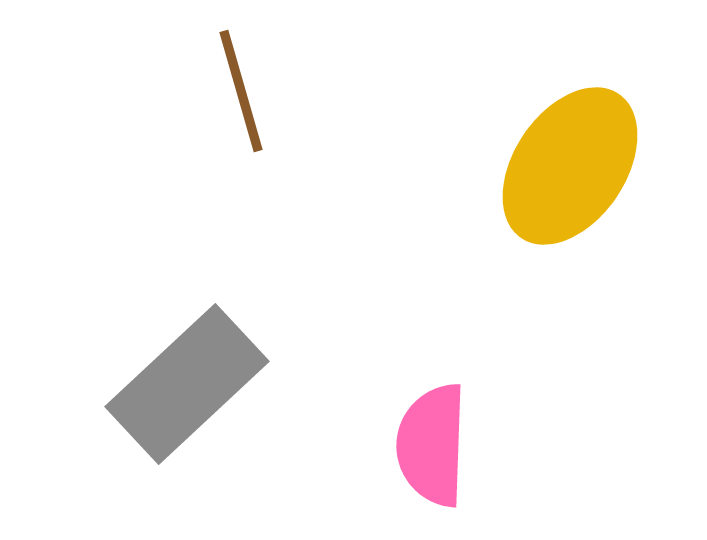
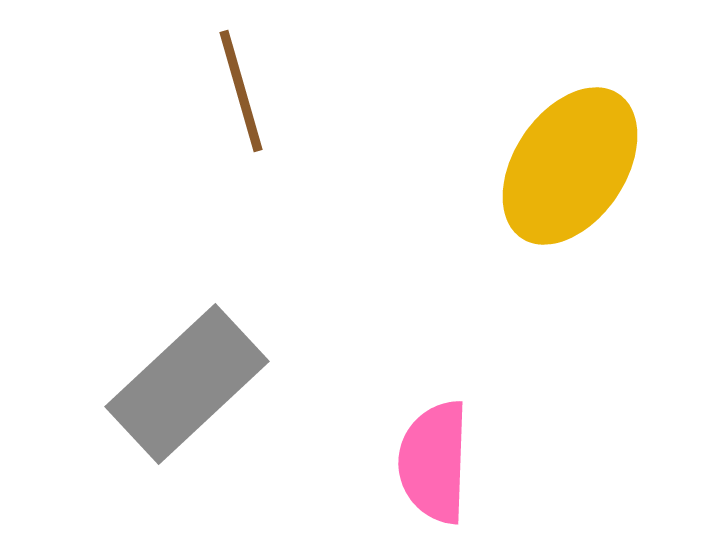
pink semicircle: moved 2 px right, 17 px down
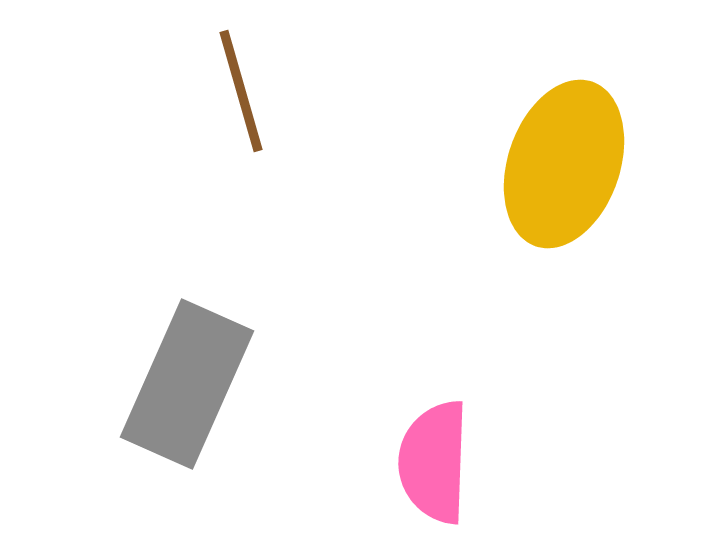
yellow ellipse: moved 6 px left, 2 px up; rotated 15 degrees counterclockwise
gray rectangle: rotated 23 degrees counterclockwise
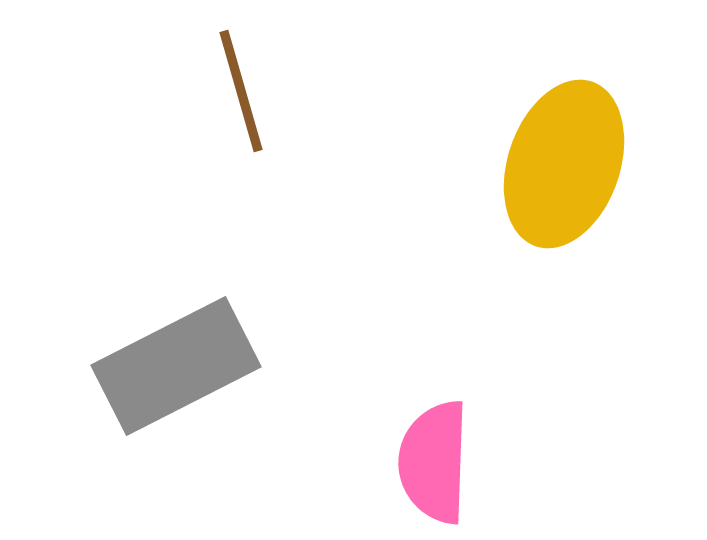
gray rectangle: moved 11 px left, 18 px up; rotated 39 degrees clockwise
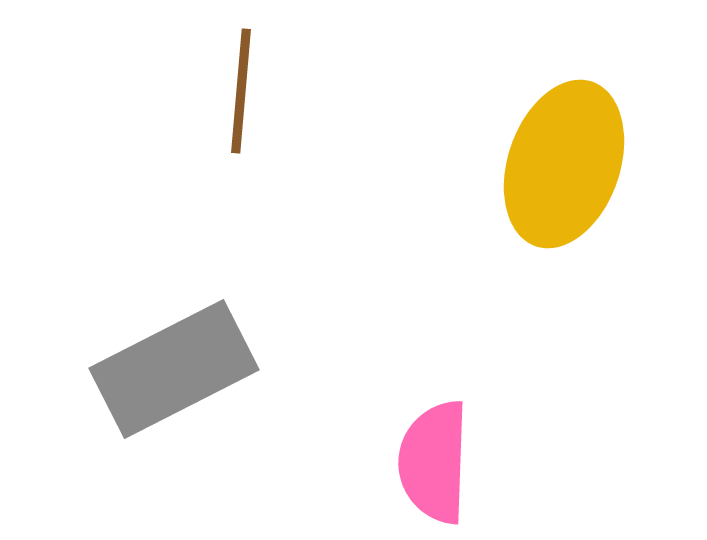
brown line: rotated 21 degrees clockwise
gray rectangle: moved 2 px left, 3 px down
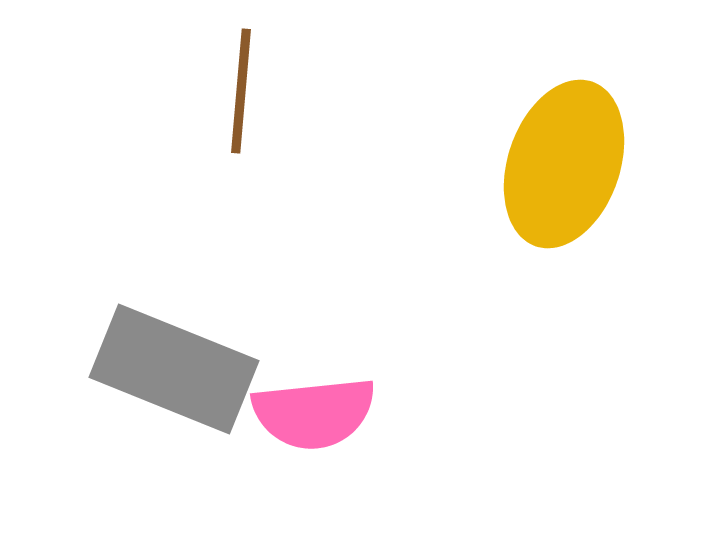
gray rectangle: rotated 49 degrees clockwise
pink semicircle: moved 120 px left, 49 px up; rotated 98 degrees counterclockwise
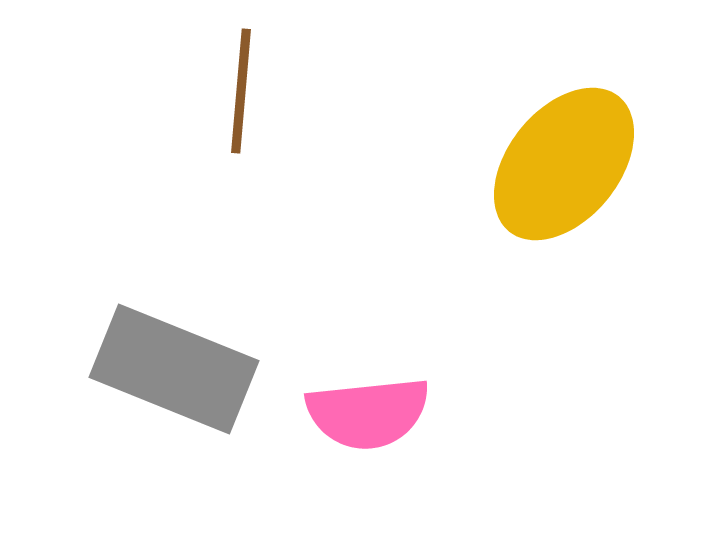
yellow ellipse: rotated 20 degrees clockwise
pink semicircle: moved 54 px right
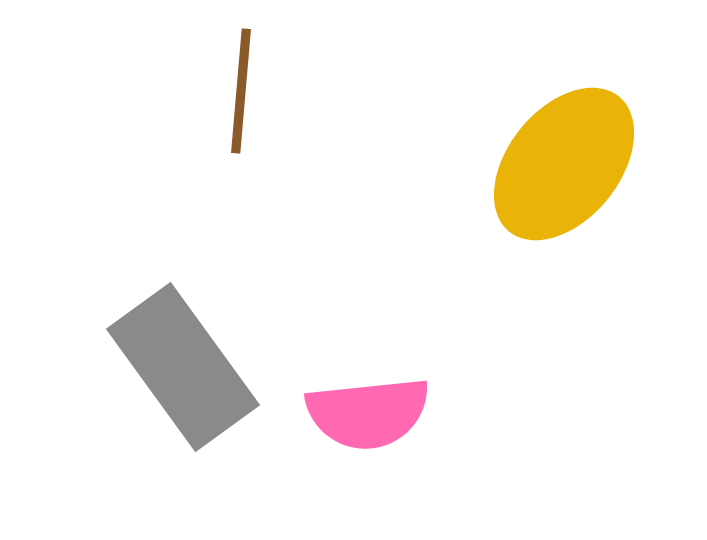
gray rectangle: moved 9 px right, 2 px up; rotated 32 degrees clockwise
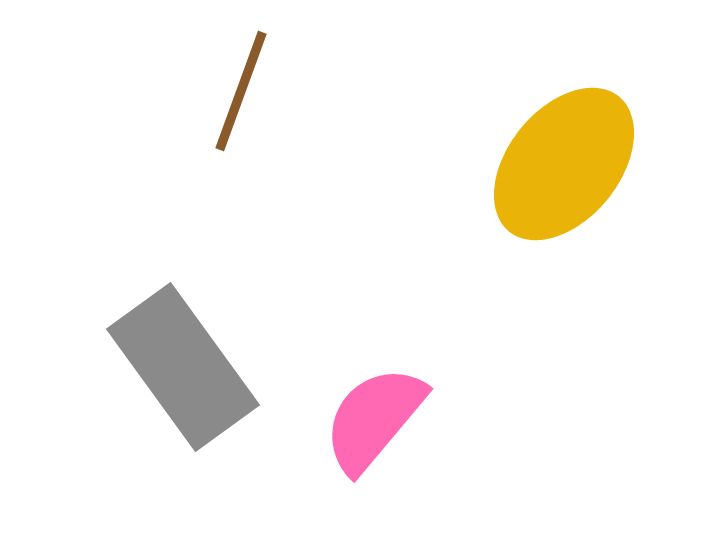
brown line: rotated 15 degrees clockwise
pink semicircle: moved 6 px right, 6 px down; rotated 136 degrees clockwise
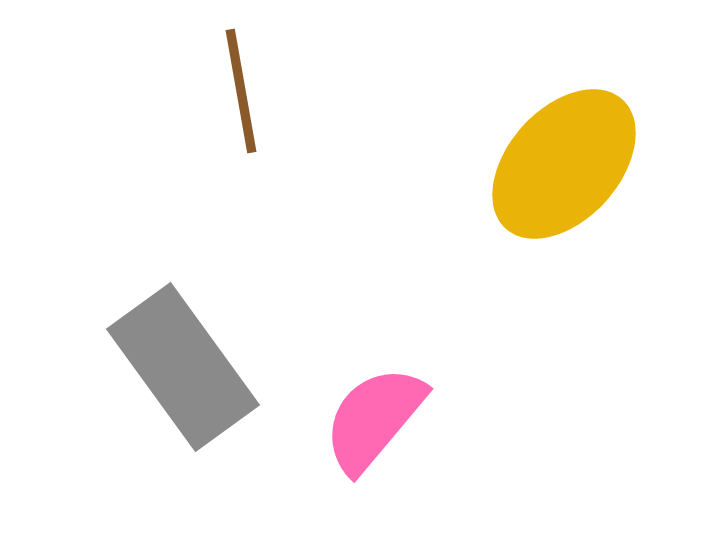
brown line: rotated 30 degrees counterclockwise
yellow ellipse: rotated 3 degrees clockwise
